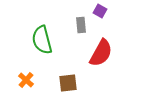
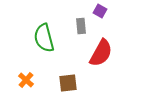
gray rectangle: moved 1 px down
green semicircle: moved 2 px right, 2 px up
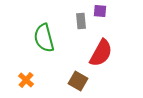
purple square: rotated 24 degrees counterclockwise
gray rectangle: moved 5 px up
brown square: moved 10 px right, 2 px up; rotated 36 degrees clockwise
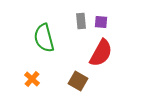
purple square: moved 1 px right, 11 px down
orange cross: moved 6 px right, 1 px up
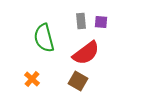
red semicircle: moved 15 px left; rotated 24 degrees clockwise
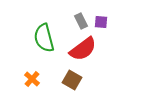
gray rectangle: rotated 21 degrees counterclockwise
red semicircle: moved 3 px left, 4 px up
brown square: moved 6 px left, 1 px up
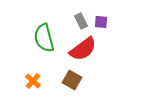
orange cross: moved 1 px right, 2 px down
